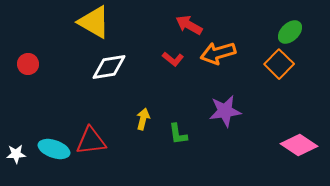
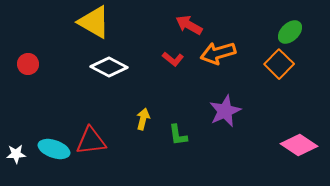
white diamond: rotated 36 degrees clockwise
purple star: rotated 16 degrees counterclockwise
green L-shape: moved 1 px down
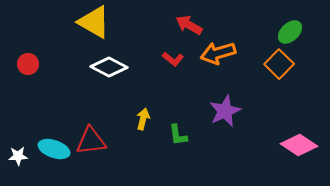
white star: moved 2 px right, 2 px down
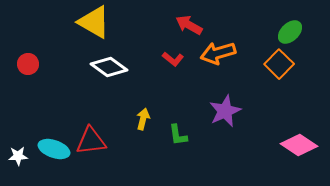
white diamond: rotated 9 degrees clockwise
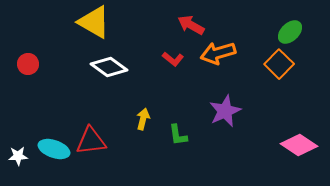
red arrow: moved 2 px right
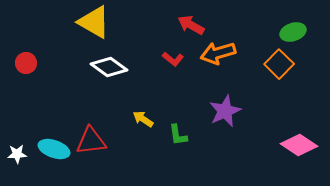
green ellipse: moved 3 px right; rotated 25 degrees clockwise
red circle: moved 2 px left, 1 px up
yellow arrow: rotated 70 degrees counterclockwise
white star: moved 1 px left, 2 px up
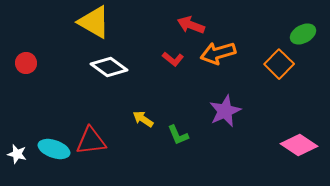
red arrow: rotated 8 degrees counterclockwise
green ellipse: moved 10 px right, 2 px down; rotated 10 degrees counterclockwise
green L-shape: rotated 15 degrees counterclockwise
white star: rotated 18 degrees clockwise
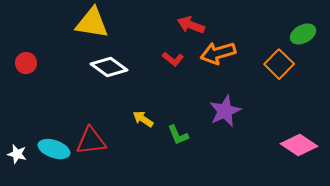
yellow triangle: moved 2 px left, 1 px down; rotated 21 degrees counterclockwise
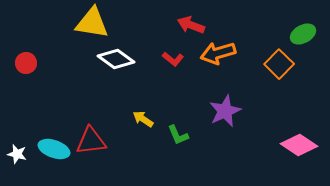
white diamond: moved 7 px right, 8 px up
